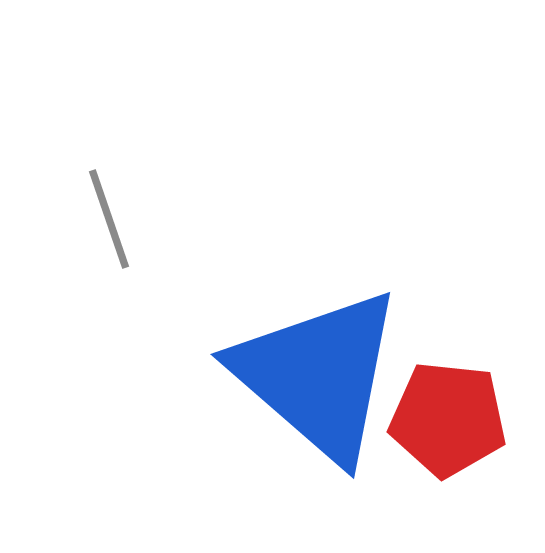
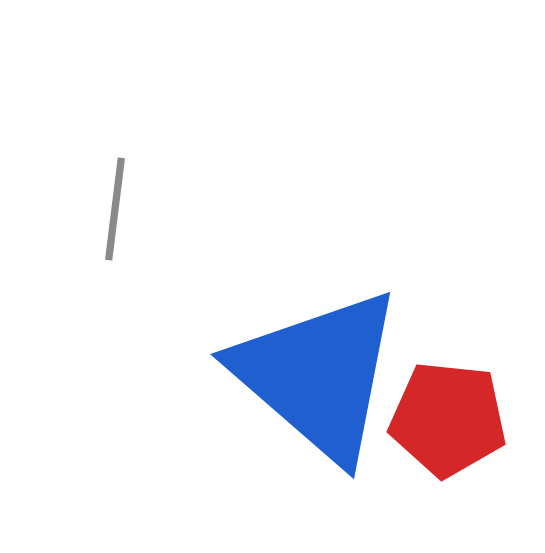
gray line: moved 6 px right, 10 px up; rotated 26 degrees clockwise
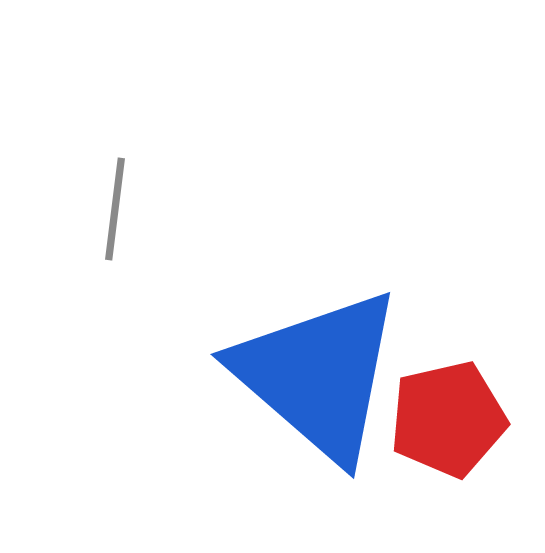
red pentagon: rotated 19 degrees counterclockwise
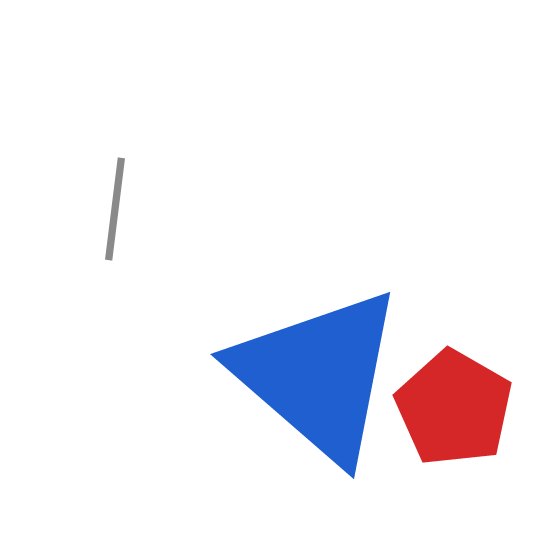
red pentagon: moved 6 px right, 11 px up; rotated 29 degrees counterclockwise
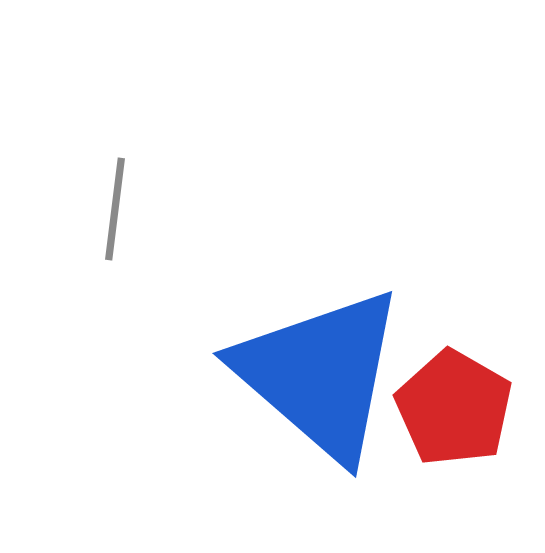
blue triangle: moved 2 px right, 1 px up
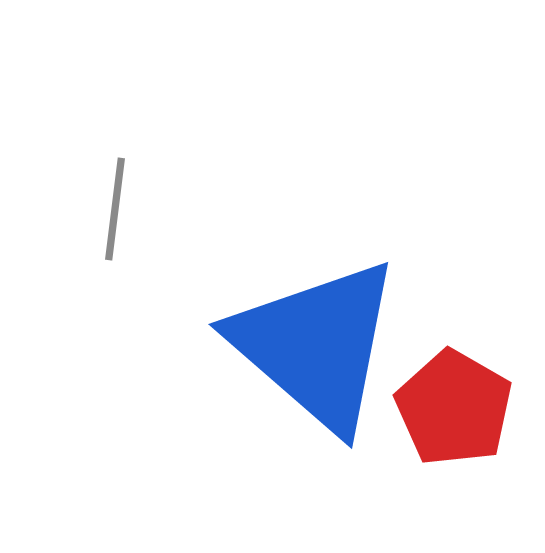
blue triangle: moved 4 px left, 29 px up
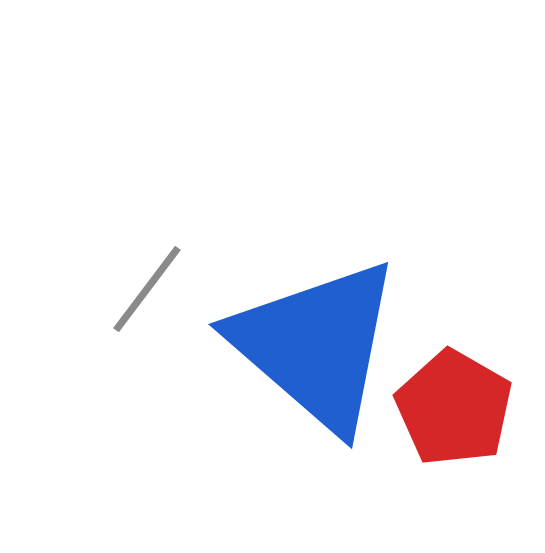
gray line: moved 32 px right, 80 px down; rotated 30 degrees clockwise
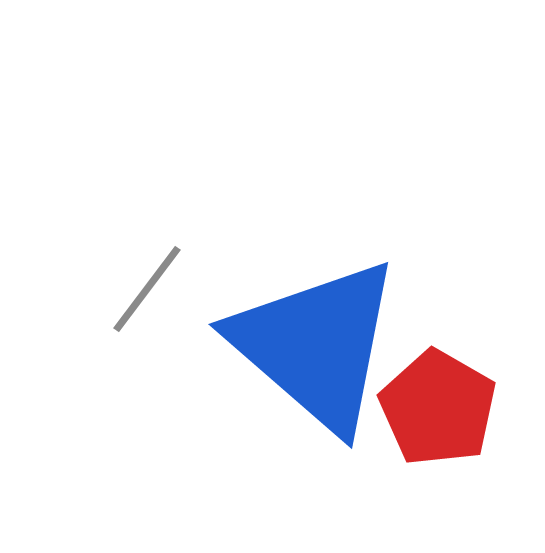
red pentagon: moved 16 px left
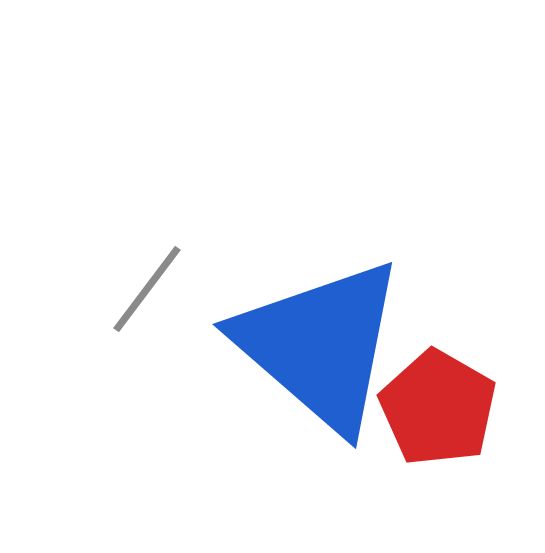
blue triangle: moved 4 px right
